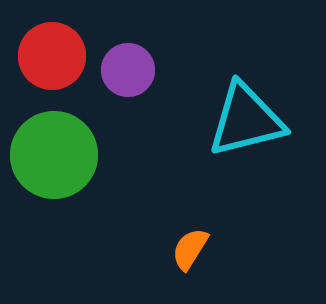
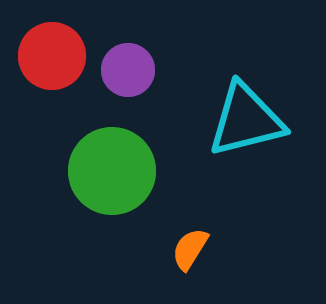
green circle: moved 58 px right, 16 px down
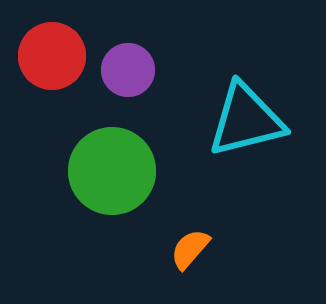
orange semicircle: rotated 9 degrees clockwise
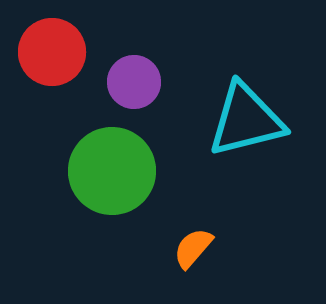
red circle: moved 4 px up
purple circle: moved 6 px right, 12 px down
orange semicircle: moved 3 px right, 1 px up
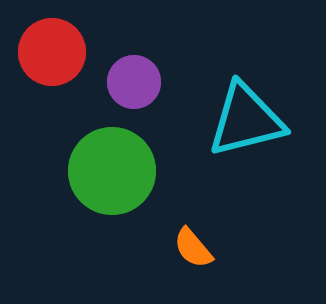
orange semicircle: rotated 81 degrees counterclockwise
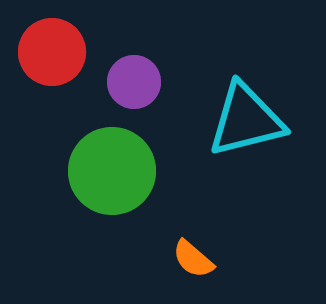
orange semicircle: moved 11 px down; rotated 9 degrees counterclockwise
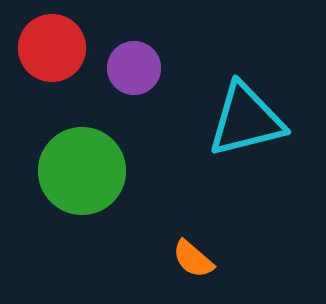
red circle: moved 4 px up
purple circle: moved 14 px up
green circle: moved 30 px left
